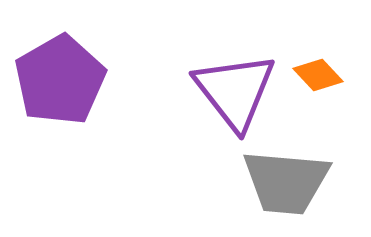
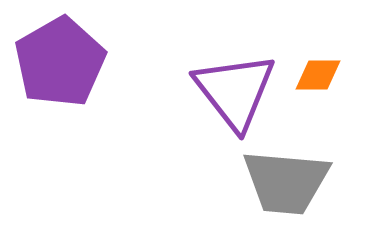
orange diamond: rotated 48 degrees counterclockwise
purple pentagon: moved 18 px up
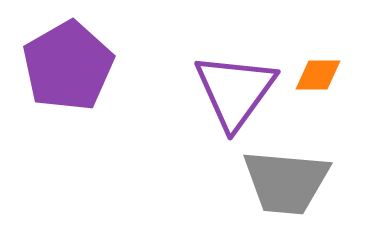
purple pentagon: moved 8 px right, 4 px down
purple triangle: rotated 14 degrees clockwise
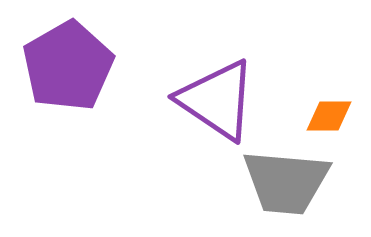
orange diamond: moved 11 px right, 41 px down
purple triangle: moved 18 px left, 9 px down; rotated 32 degrees counterclockwise
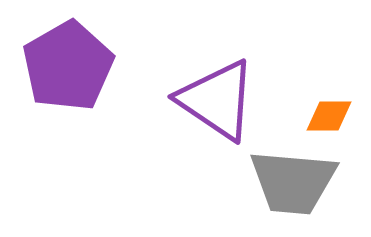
gray trapezoid: moved 7 px right
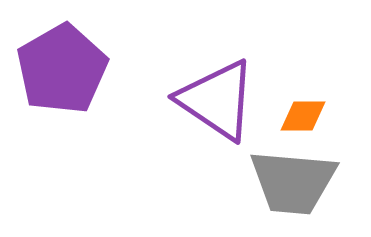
purple pentagon: moved 6 px left, 3 px down
orange diamond: moved 26 px left
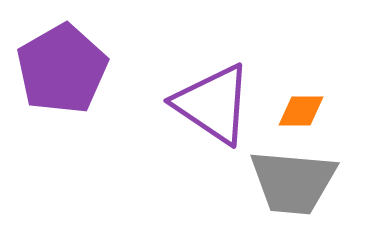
purple triangle: moved 4 px left, 4 px down
orange diamond: moved 2 px left, 5 px up
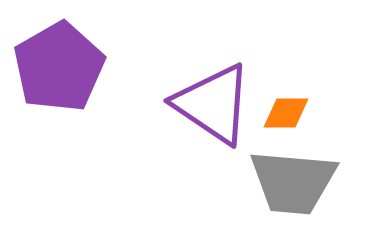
purple pentagon: moved 3 px left, 2 px up
orange diamond: moved 15 px left, 2 px down
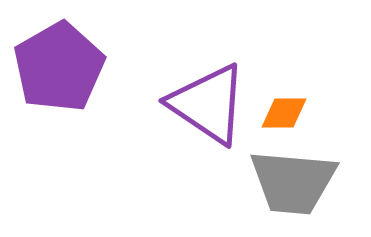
purple triangle: moved 5 px left
orange diamond: moved 2 px left
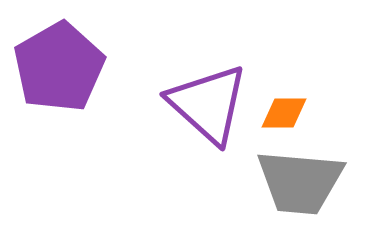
purple triangle: rotated 8 degrees clockwise
gray trapezoid: moved 7 px right
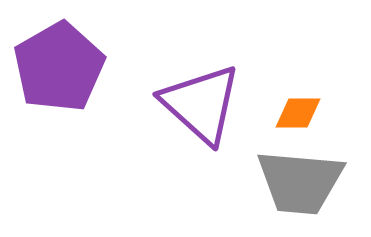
purple triangle: moved 7 px left
orange diamond: moved 14 px right
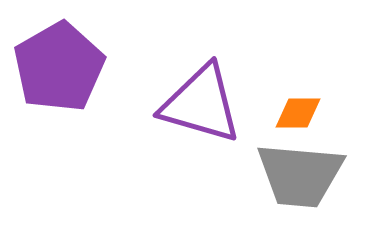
purple triangle: rotated 26 degrees counterclockwise
gray trapezoid: moved 7 px up
